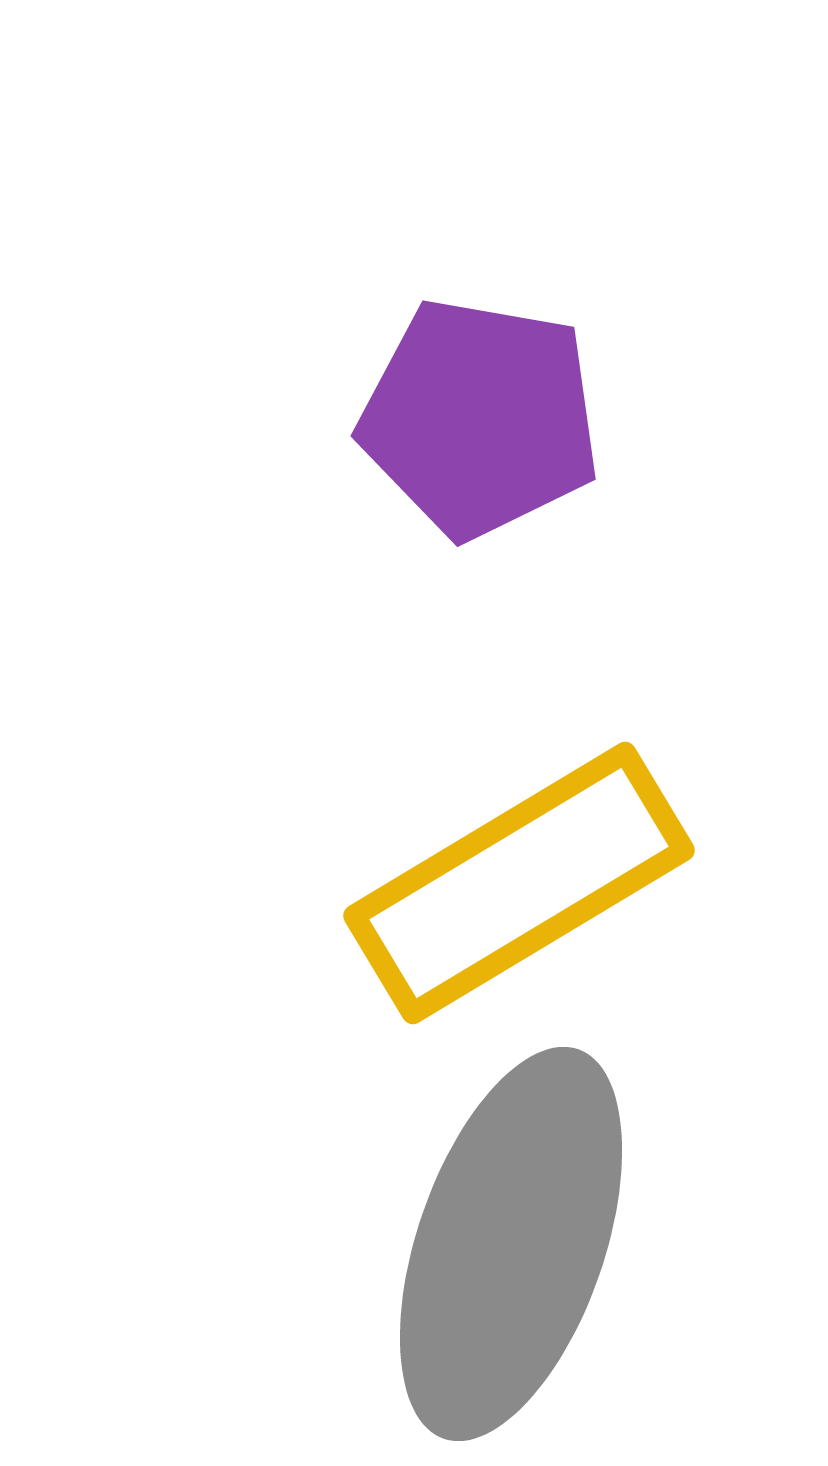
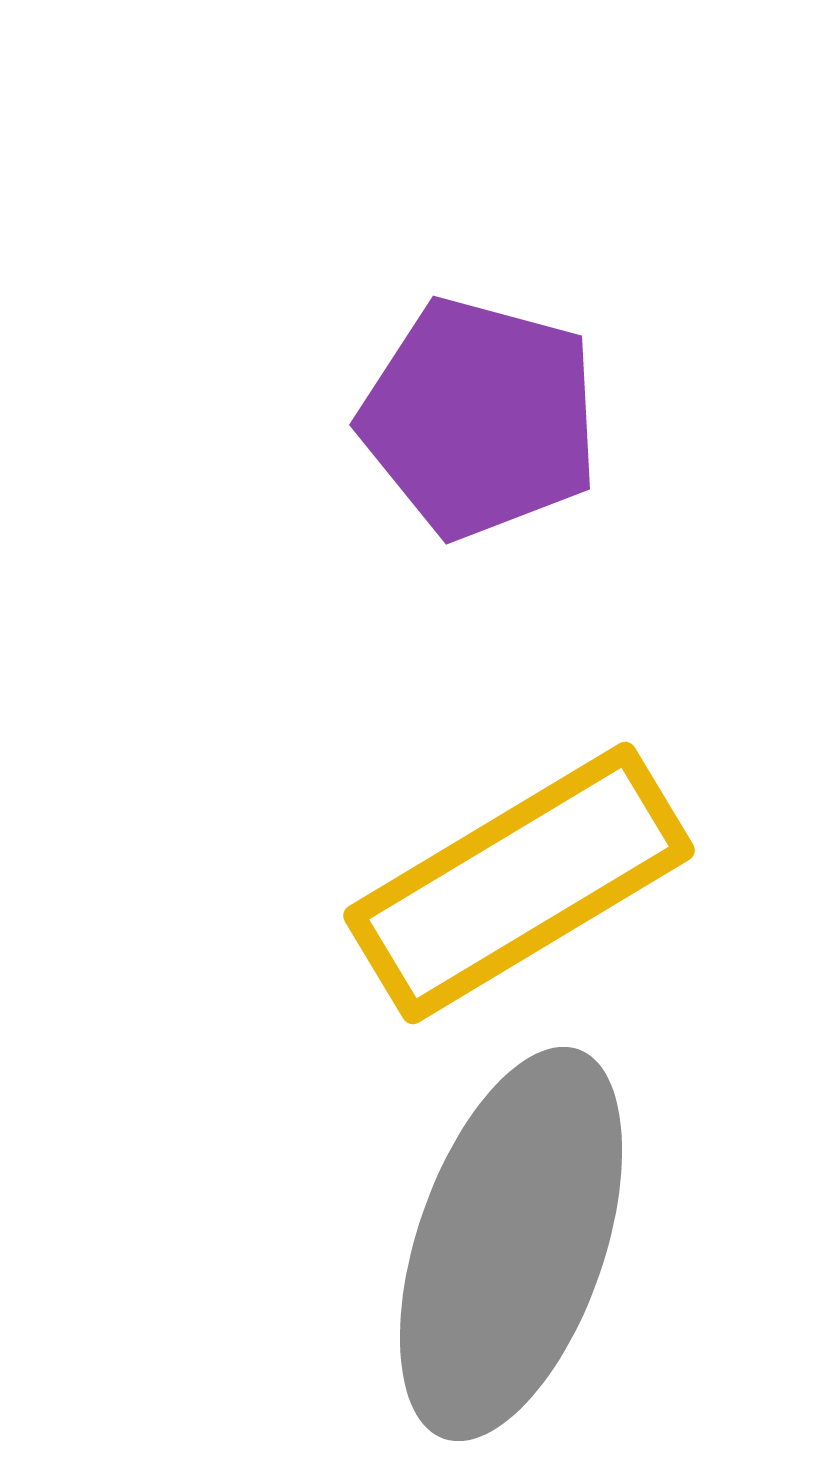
purple pentagon: rotated 5 degrees clockwise
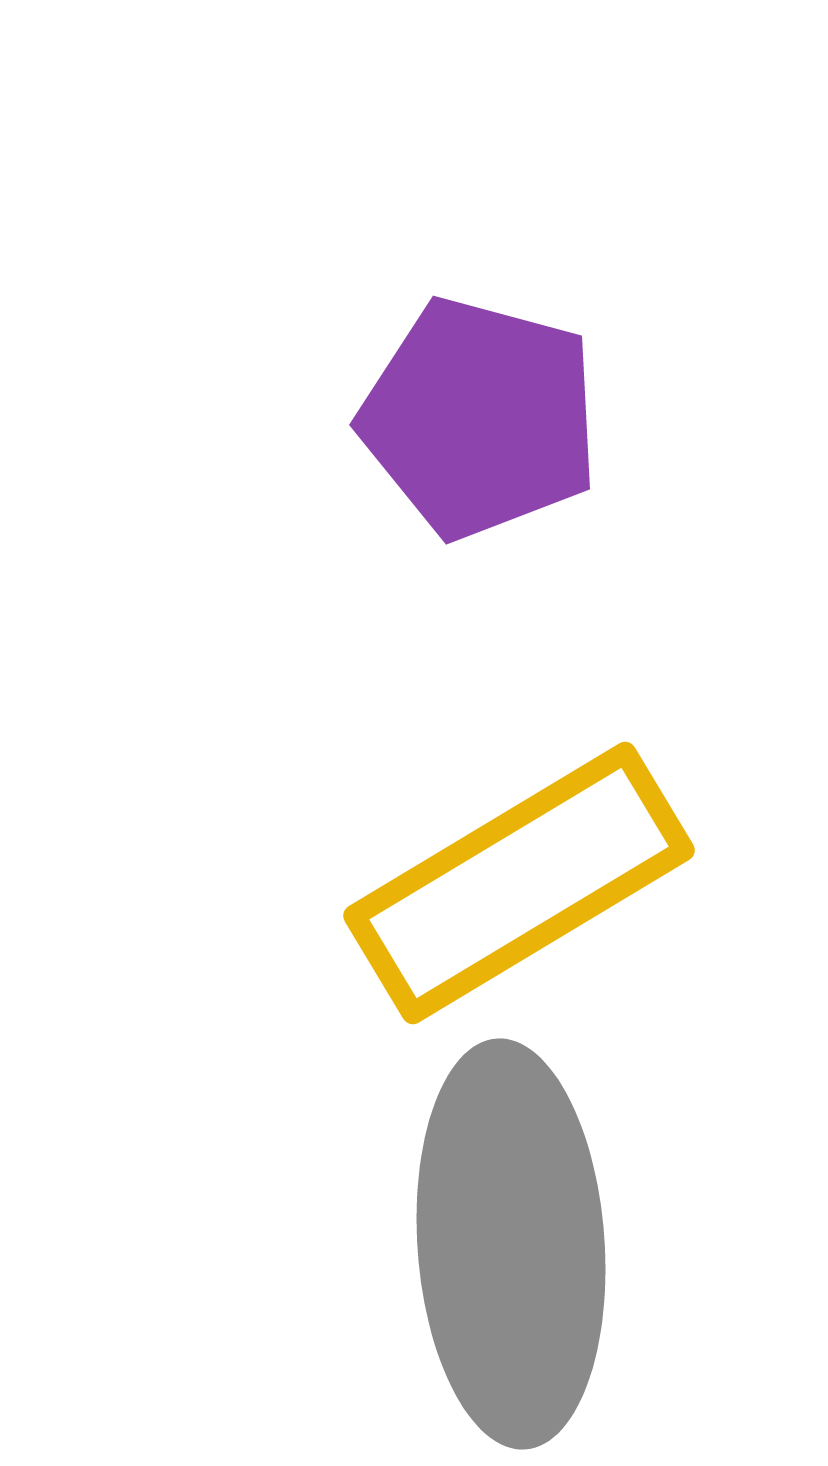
gray ellipse: rotated 23 degrees counterclockwise
